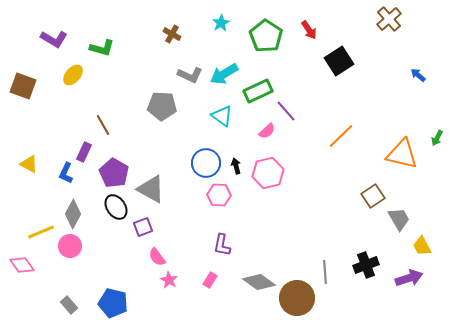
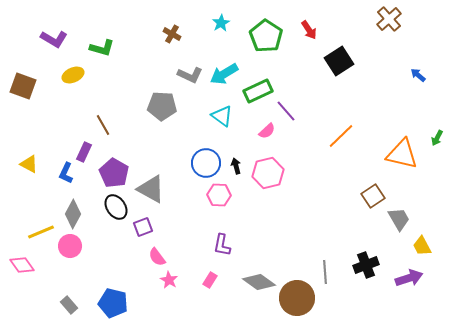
yellow ellipse at (73, 75): rotated 25 degrees clockwise
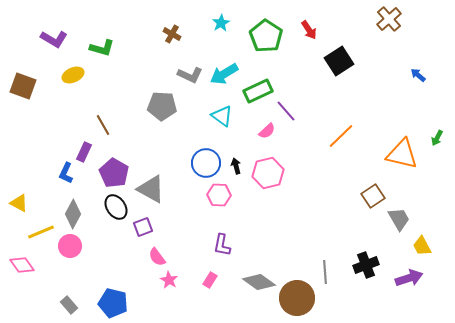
yellow triangle at (29, 164): moved 10 px left, 39 px down
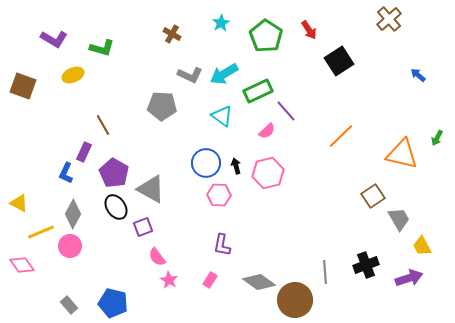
brown circle at (297, 298): moved 2 px left, 2 px down
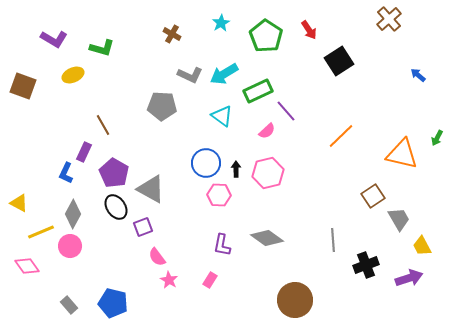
black arrow at (236, 166): moved 3 px down; rotated 14 degrees clockwise
pink diamond at (22, 265): moved 5 px right, 1 px down
gray line at (325, 272): moved 8 px right, 32 px up
gray diamond at (259, 282): moved 8 px right, 44 px up
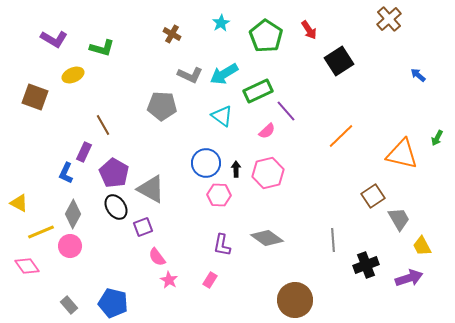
brown square at (23, 86): moved 12 px right, 11 px down
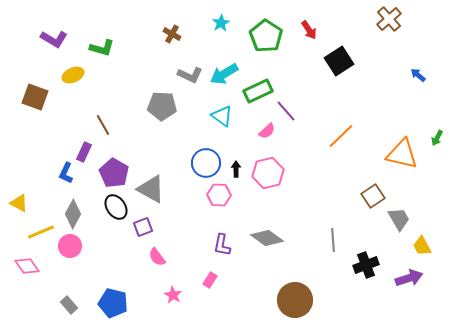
pink star at (169, 280): moved 4 px right, 15 px down
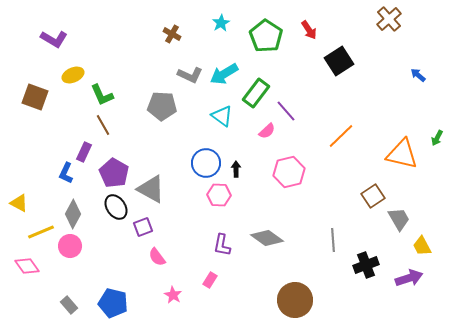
green L-shape at (102, 48): moved 47 px down; rotated 50 degrees clockwise
green rectangle at (258, 91): moved 2 px left, 2 px down; rotated 28 degrees counterclockwise
pink hexagon at (268, 173): moved 21 px right, 1 px up
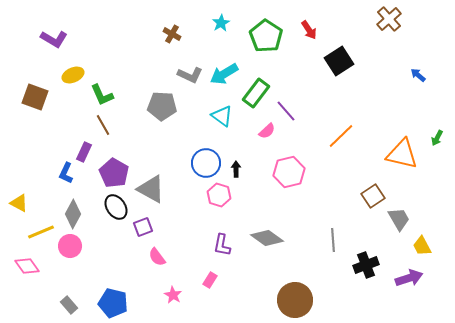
pink hexagon at (219, 195): rotated 15 degrees clockwise
